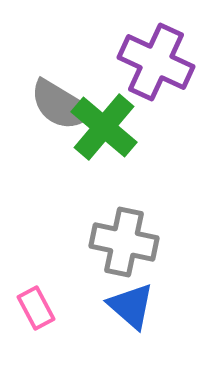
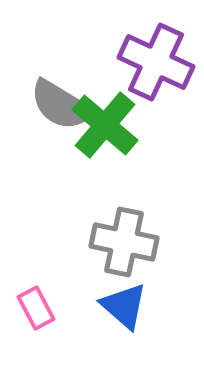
green cross: moved 1 px right, 2 px up
blue triangle: moved 7 px left
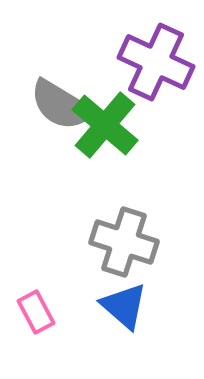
gray cross: rotated 6 degrees clockwise
pink rectangle: moved 4 px down
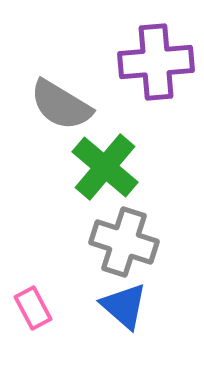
purple cross: rotated 30 degrees counterclockwise
green cross: moved 42 px down
pink rectangle: moved 3 px left, 4 px up
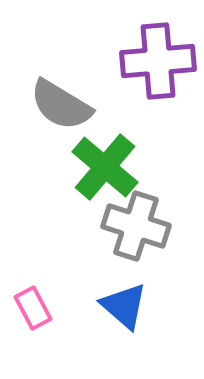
purple cross: moved 2 px right, 1 px up
gray cross: moved 12 px right, 16 px up
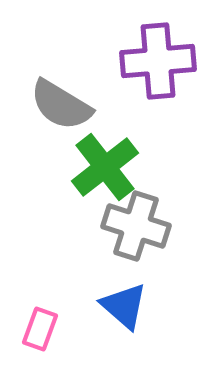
green cross: rotated 12 degrees clockwise
pink rectangle: moved 7 px right, 21 px down; rotated 48 degrees clockwise
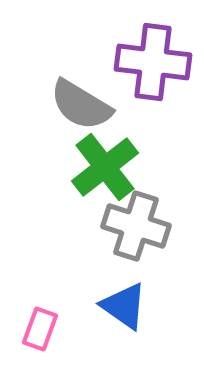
purple cross: moved 5 px left, 1 px down; rotated 12 degrees clockwise
gray semicircle: moved 20 px right
blue triangle: rotated 6 degrees counterclockwise
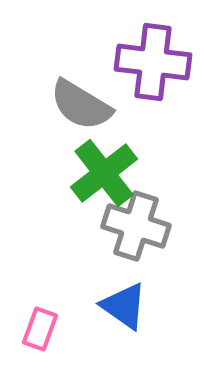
green cross: moved 1 px left, 6 px down
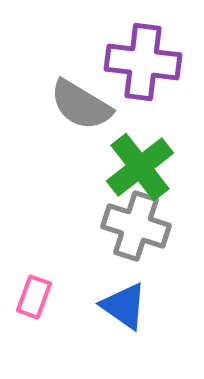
purple cross: moved 10 px left
green cross: moved 36 px right, 6 px up
pink rectangle: moved 6 px left, 32 px up
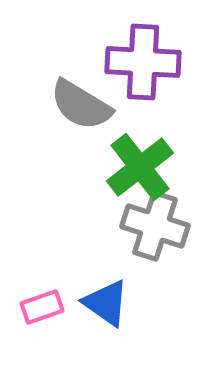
purple cross: rotated 4 degrees counterclockwise
gray cross: moved 19 px right
pink rectangle: moved 8 px right, 10 px down; rotated 51 degrees clockwise
blue triangle: moved 18 px left, 3 px up
